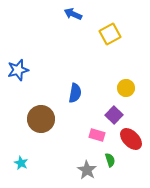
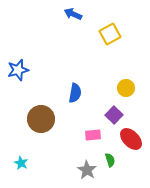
pink rectangle: moved 4 px left; rotated 21 degrees counterclockwise
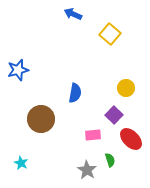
yellow square: rotated 20 degrees counterclockwise
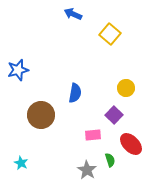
brown circle: moved 4 px up
red ellipse: moved 5 px down
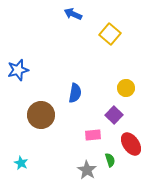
red ellipse: rotated 10 degrees clockwise
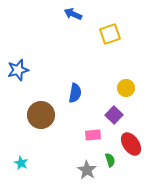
yellow square: rotated 30 degrees clockwise
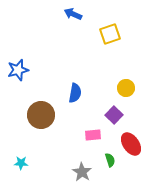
cyan star: rotated 24 degrees counterclockwise
gray star: moved 5 px left, 2 px down
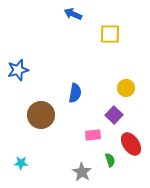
yellow square: rotated 20 degrees clockwise
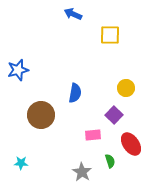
yellow square: moved 1 px down
green semicircle: moved 1 px down
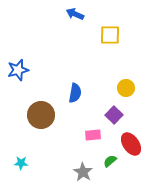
blue arrow: moved 2 px right
green semicircle: rotated 112 degrees counterclockwise
gray star: moved 1 px right
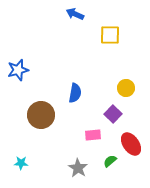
purple square: moved 1 px left, 1 px up
gray star: moved 5 px left, 4 px up
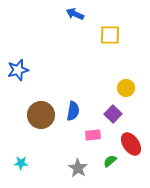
blue semicircle: moved 2 px left, 18 px down
